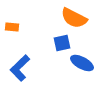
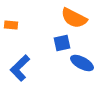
orange rectangle: moved 1 px left, 2 px up
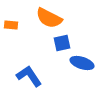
orange semicircle: moved 25 px left
blue ellipse: rotated 10 degrees counterclockwise
blue L-shape: moved 9 px right, 8 px down; rotated 100 degrees clockwise
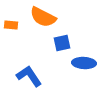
orange semicircle: moved 6 px left, 1 px up
blue ellipse: moved 2 px right; rotated 15 degrees counterclockwise
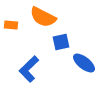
blue square: moved 1 px left, 1 px up
blue ellipse: rotated 35 degrees clockwise
blue L-shape: moved 7 px up; rotated 100 degrees counterclockwise
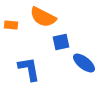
blue L-shape: rotated 124 degrees clockwise
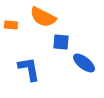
blue square: rotated 18 degrees clockwise
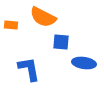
blue ellipse: rotated 30 degrees counterclockwise
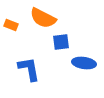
orange semicircle: moved 1 px down
orange rectangle: rotated 16 degrees clockwise
blue square: rotated 12 degrees counterclockwise
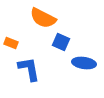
orange rectangle: moved 18 px down
blue square: rotated 30 degrees clockwise
